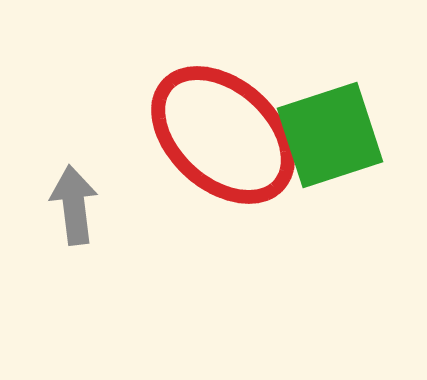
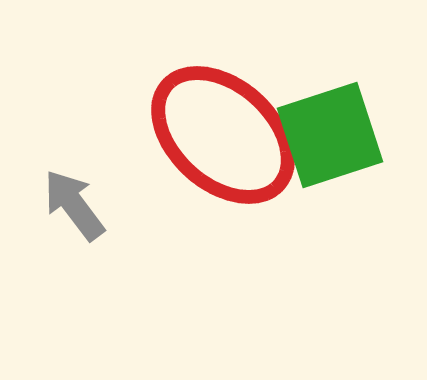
gray arrow: rotated 30 degrees counterclockwise
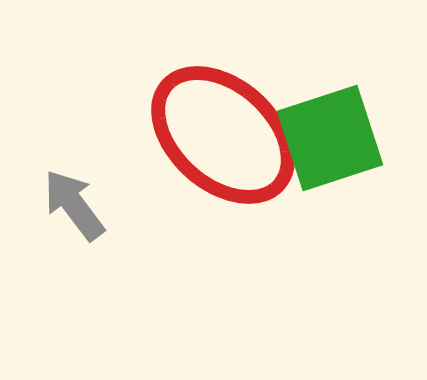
green square: moved 3 px down
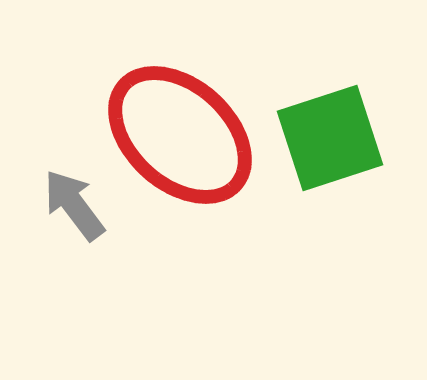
red ellipse: moved 43 px left
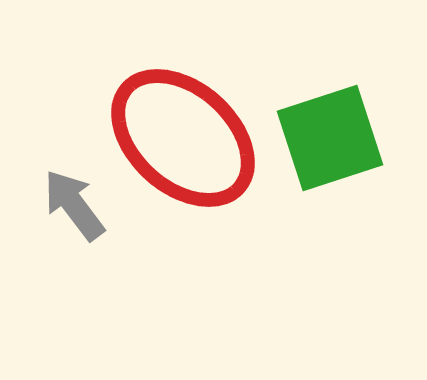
red ellipse: moved 3 px right, 3 px down
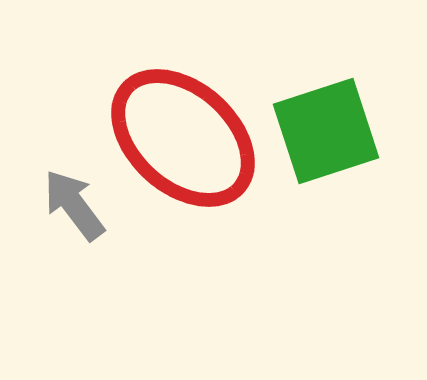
green square: moved 4 px left, 7 px up
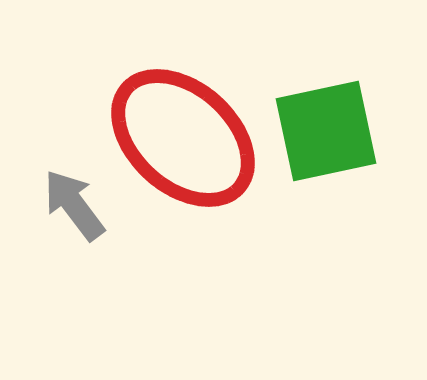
green square: rotated 6 degrees clockwise
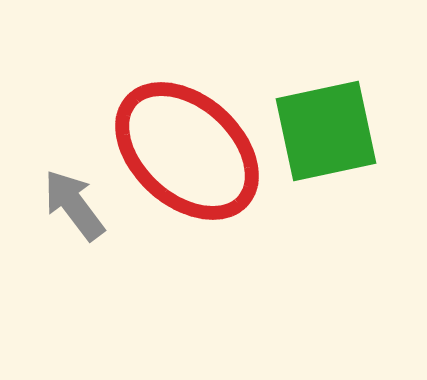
red ellipse: moved 4 px right, 13 px down
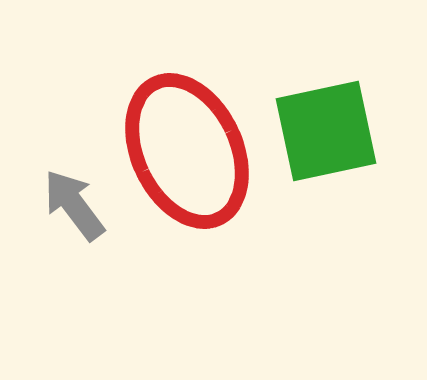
red ellipse: rotated 23 degrees clockwise
